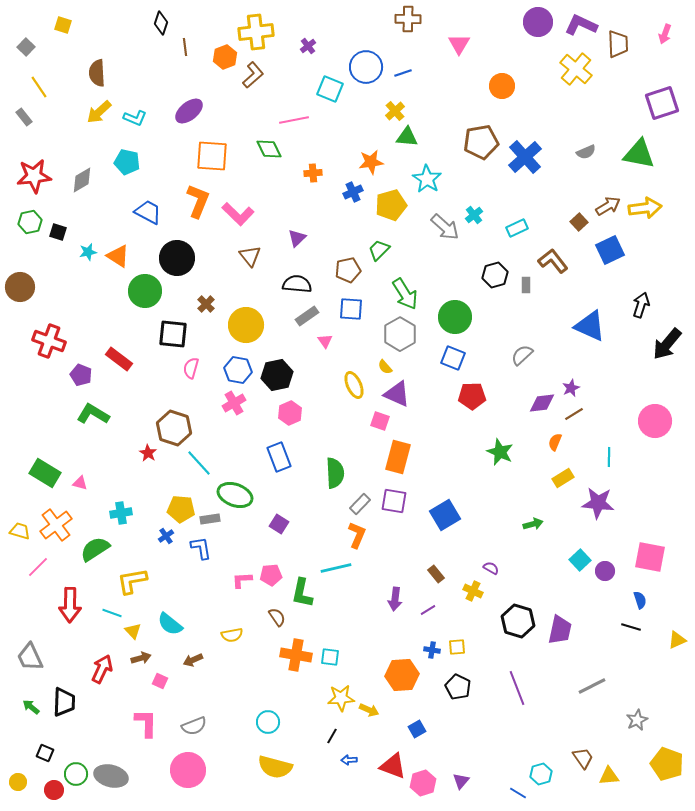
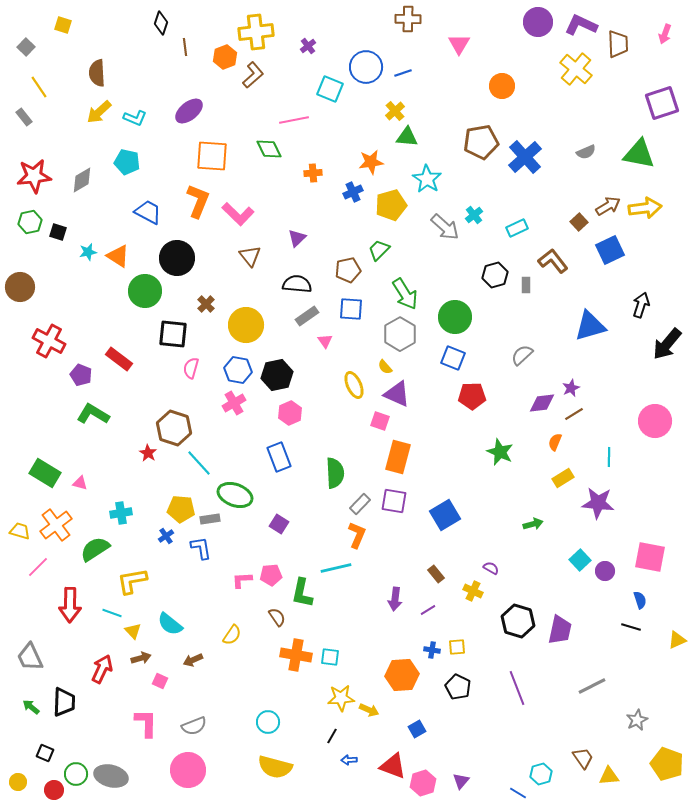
blue triangle at (590, 326): rotated 40 degrees counterclockwise
red cross at (49, 341): rotated 8 degrees clockwise
yellow semicircle at (232, 635): rotated 45 degrees counterclockwise
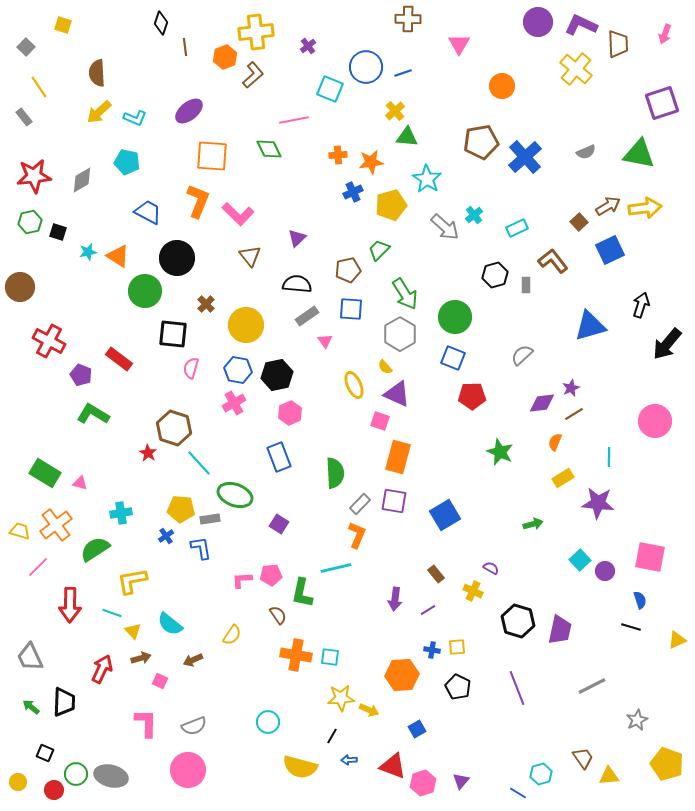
orange cross at (313, 173): moved 25 px right, 18 px up
brown semicircle at (277, 617): moved 1 px right, 2 px up
yellow semicircle at (275, 767): moved 25 px right
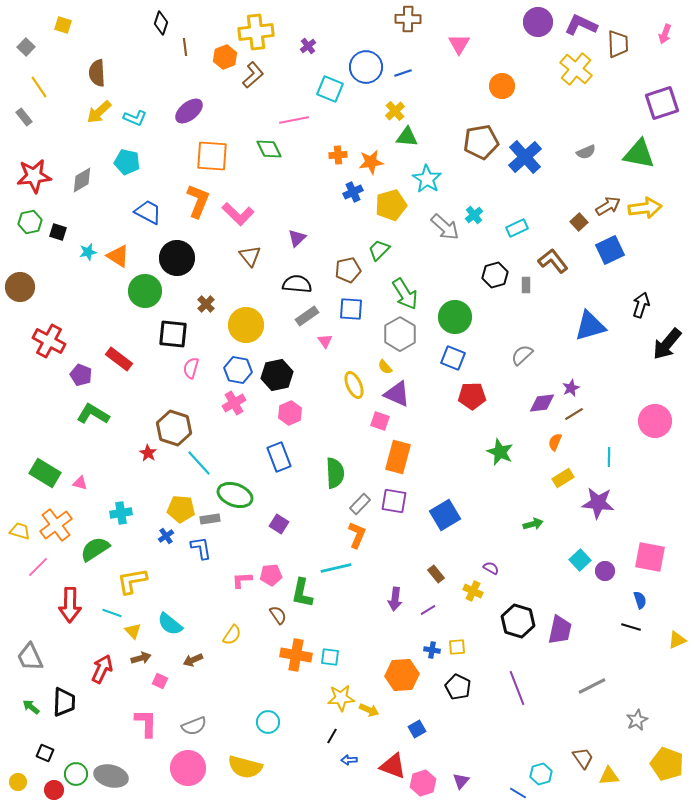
yellow semicircle at (300, 767): moved 55 px left
pink circle at (188, 770): moved 2 px up
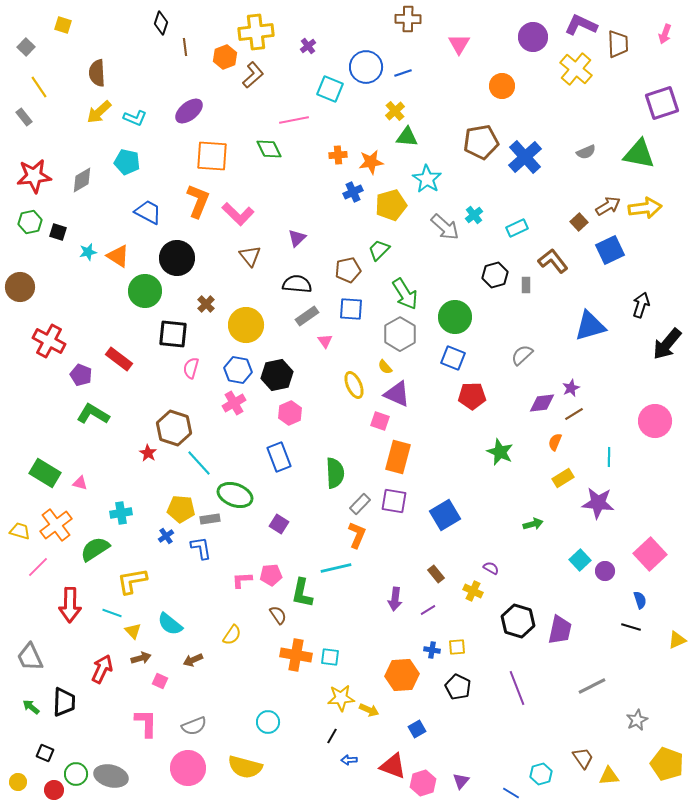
purple circle at (538, 22): moved 5 px left, 15 px down
pink square at (650, 557): moved 3 px up; rotated 36 degrees clockwise
blue line at (518, 793): moved 7 px left
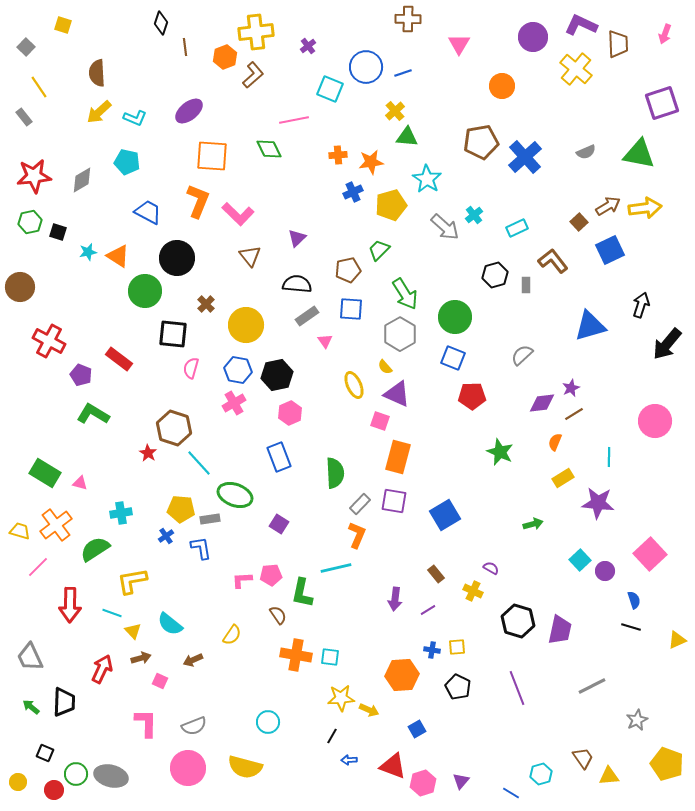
blue semicircle at (640, 600): moved 6 px left
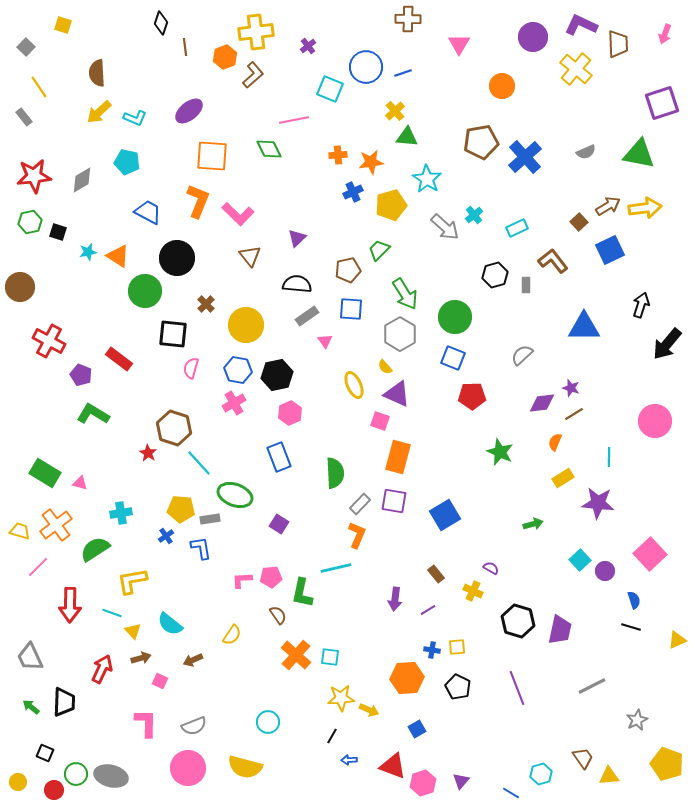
blue triangle at (590, 326): moved 6 px left, 1 px down; rotated 16 degrees clockwise
purple star at (571, 388): rotated 30 degrees counterclockwise
pink pentagon at (271, 575): moved 2 px down
orange cross at (296, 655): rotated 32 degrees clockwise
orange hexagon at (402, 675): moved 5 px right, 3 px down
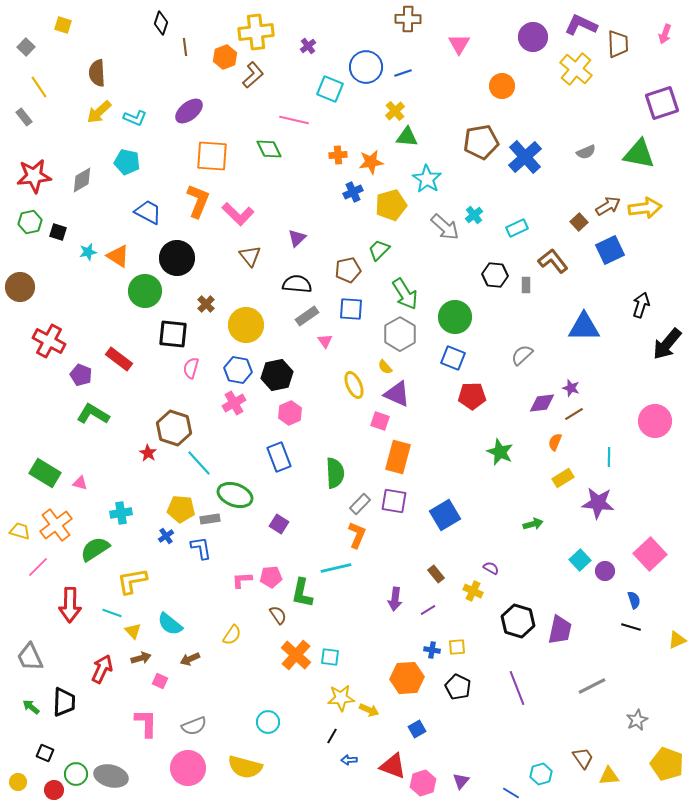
pink line at (294, 120): rotated 24 degrees clockwise
black hexagon at (495, 275): rotated 20 degrees clockwise
brown arrow at (193, 660): moved 3 px left, 1 px up
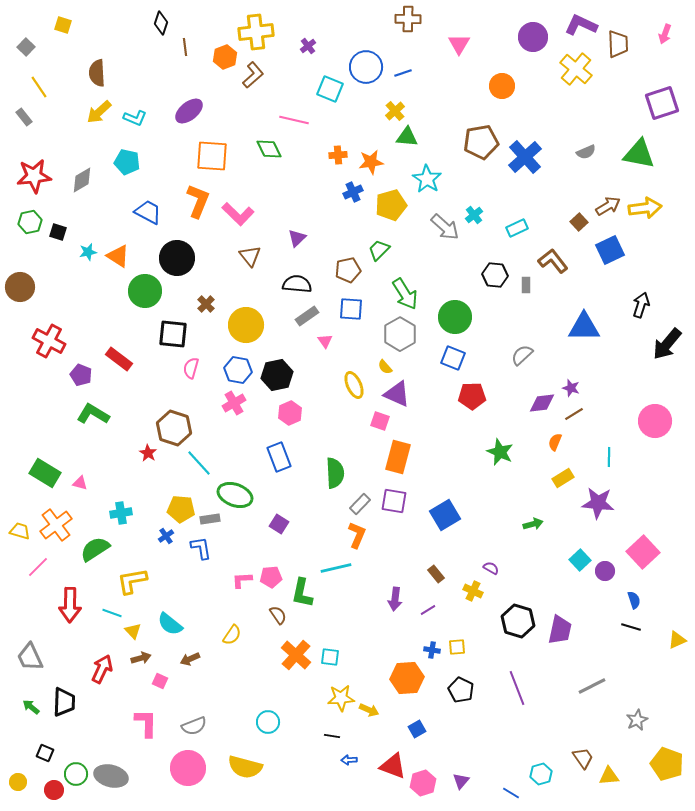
pink square at (650, 554): moved 7 px left, 2 px up
black pentagon at (458, 687): moved 3 px right, 3 px down
black line at (332, 736): rotated 70 degrees clockwise
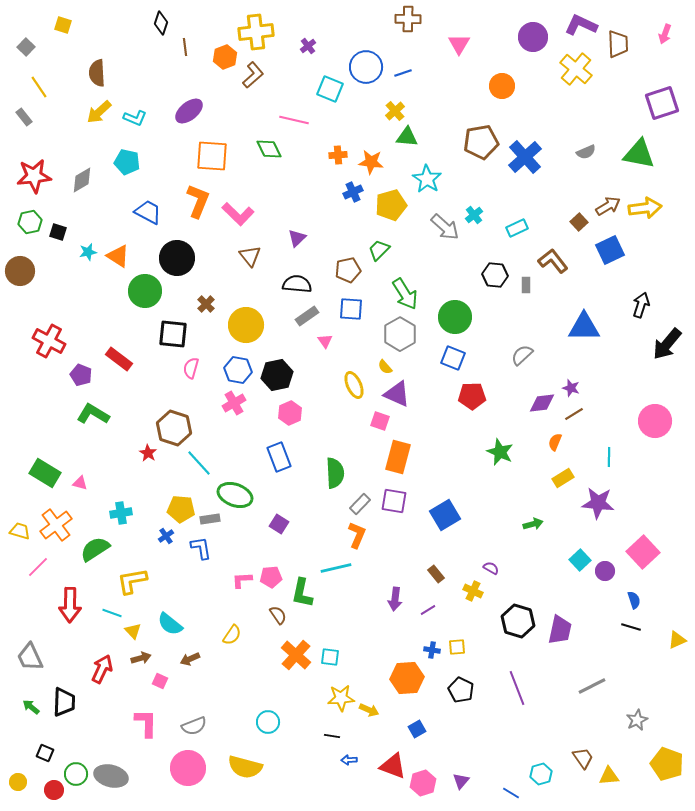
orange star at (371, 162): rotated 15 degrees clockwise
brown circle at (20, 287): moved 16 px up
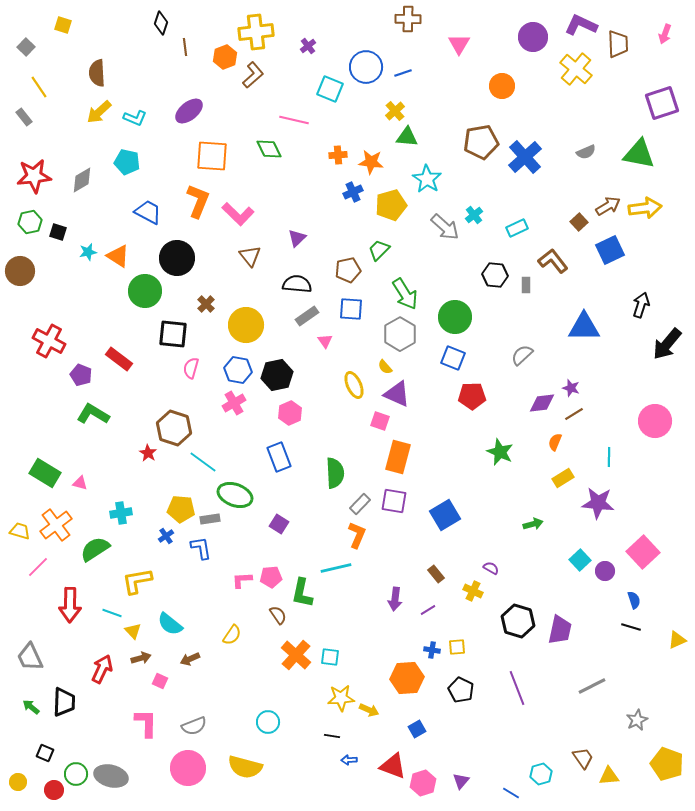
cyan line at (199, 463): moved 4 px right, 1 px up; rotated 12 degrees counterclockwise
yellow L-shape at (132, 581): moved 5 px right
